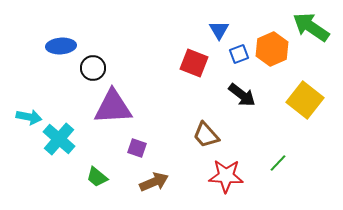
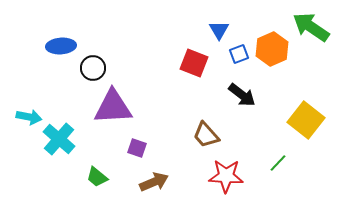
yellow square: moved 1 px right, 20 px down
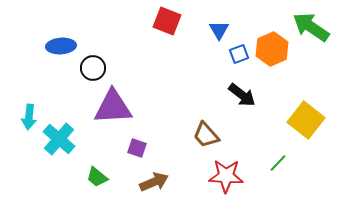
red square: moved 27 px left, 42 px up
cyan arrow: rotated 85 degrees clockwise
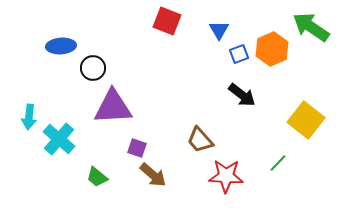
brown trapezoid: moved 6 px left, 5 px down
brown arrow: moved 1 px left, 7 px up; rotated 64 degrees clockwise
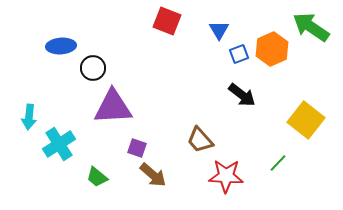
cyan cross: moved 5 px down; rotated 16 degrees clockwise
